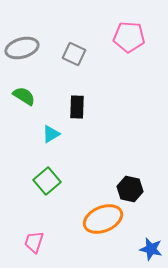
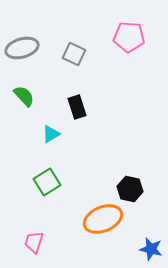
green semicircle: rotated 15 degrees clockwise
black rectangle: rotated 20 degrees counterclockwise
green square: moved 1 px down; rotated 8 degrees clockwise
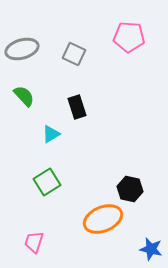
gray ellipse: moved 1 px down
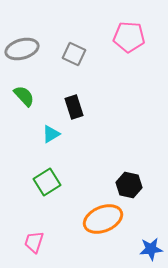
black rectangle: moved 3 px left
black hexagon: moved 1 px left, 4 px up
blue star: rotated 20 degrees counterclockwise
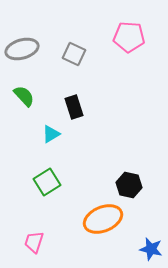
blue star: rotated 20 degrees clockwise
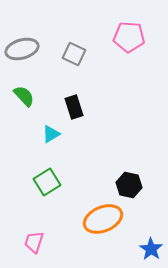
blue star: rotated 20 degrees clockwise
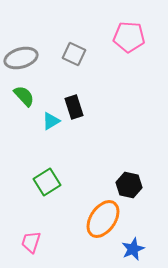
gray ellipse: moved 1 px left, 9 px down
cyan triangle: moved 13 px up
orange ellipse: rotated 33 degrees counterclockwise
pink trapezoid: moved 3 px left
blue star: moved 18 px left; rotated 15 degrees clockwise
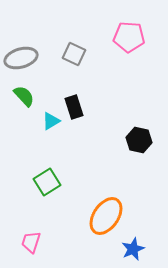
black hexagon: moved 10 px right, 45 px up
orange ellipse: moved 3 px right, 3 px up
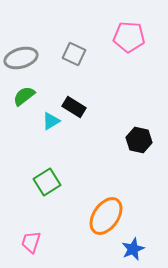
green semicircle: rotated 85 degrees counterclockwise
black rectangle: rotated 40 degrees counterclockwise
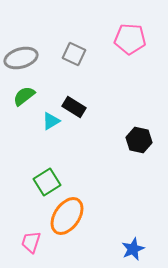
pink pentagon: moved 1 px right, 2 px down
orange ellipse: moved 39 px left
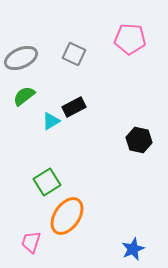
gray ellipse: rotated 8 degrees counterclockwise
black rectangle: rotated 60 degrees counterclockwise
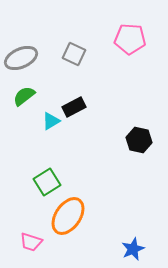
orange ellipse: moved 1 px right
pink trapezoid: rotated 90 degrees counterclockwise
